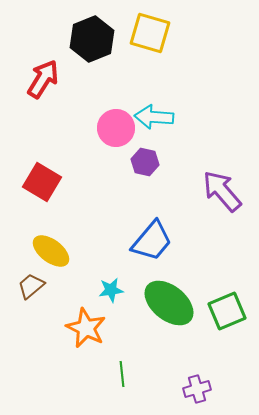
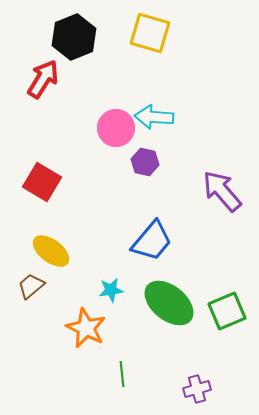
black hexagon: moved 18 px left, 2 px up
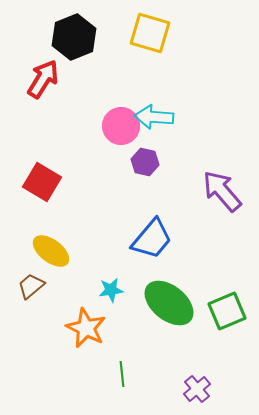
pink circle: moved 5 px right, 2 px up
blue trapezoid: moved 2 px up
purple cross: rotated 24 degrees counterclockwise
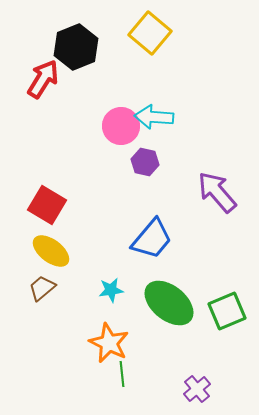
yellow square: rotated 24 degrees clockwise
black hexagon: moved 2 px right, 10 px down
red square: moved 5 px right, 23 px down
purple arrow: moved 5 px left, 1 px down
brown trapezoid: moved 11 px right, 2 px down
orange star: moved 23 px right, 15 px down
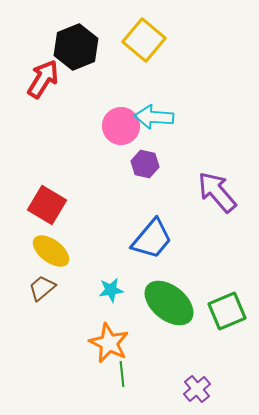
yellow square: moved 6 px left, 7 px down
purple hexagon: moved 2 px down
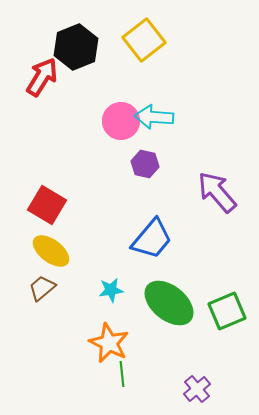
yellow square: rotated 12 degrees clockwise
red arrow: moved 1 px left, 2 px up
pink circle: moved 5 px up
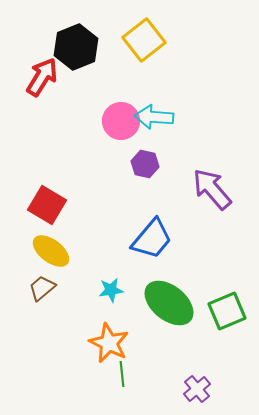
purple arrow: moved 5 px left, 3 px up
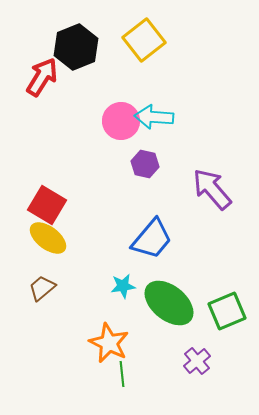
yellow ellipse: moved 3 px left, 13 px up
cyan star: moved 12 px right, 4 px up
purple cross: moved 28 px up
